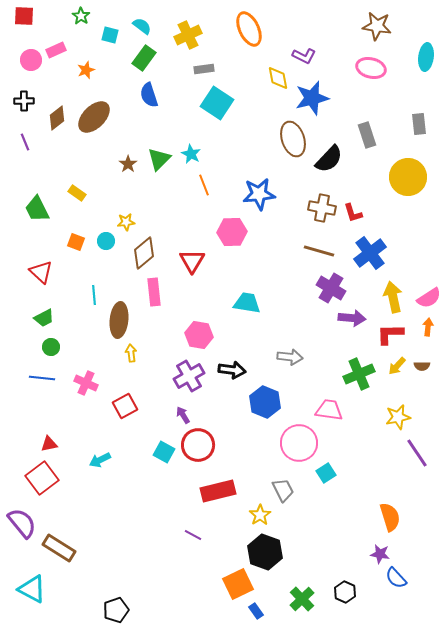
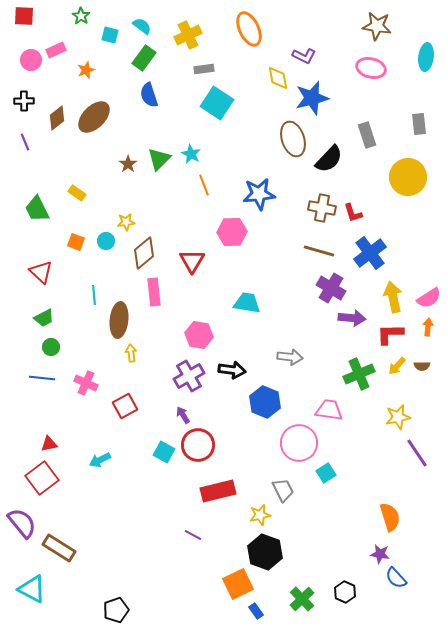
yellow star at (260, 515): rotated 20 degrees clockwise
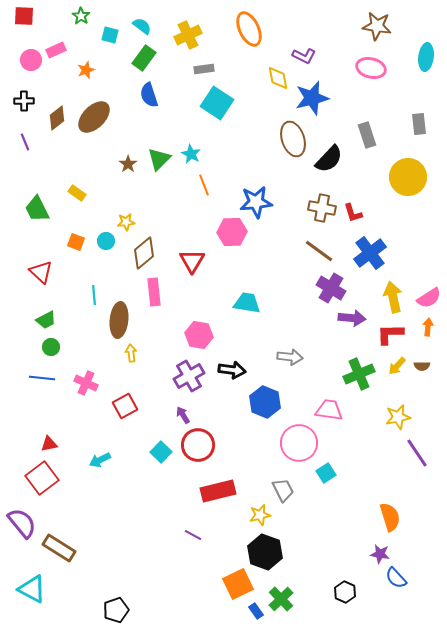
blue star at (259, 194): moved 3 px left, 8 px down
brown line at (319, 251): rotated 20 degrees clockwise
green trapezoid at (44, 318): moved 2 px right, 2 px down
cyan square at (164, 452): moved 3 px left; rotated 15 degrees clockwise
green cross at (302, 599): moved 21 px left
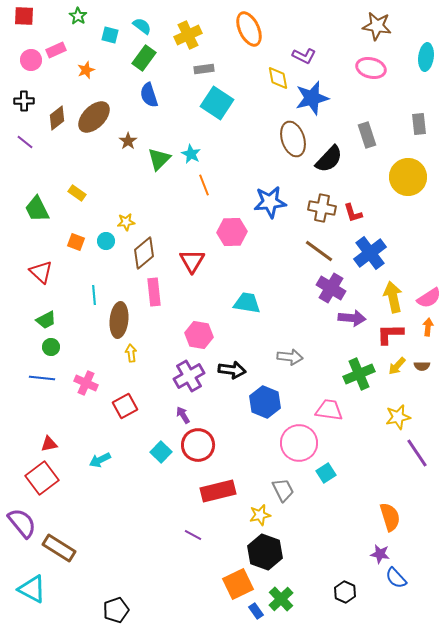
green star at (81, 16): moved 3 px left
purple line at (25, 142): rotated 30 degrees counterclockwise
brown star at (128, 164): moved 23 px up
blue star at (256, 202): moved 14 px right
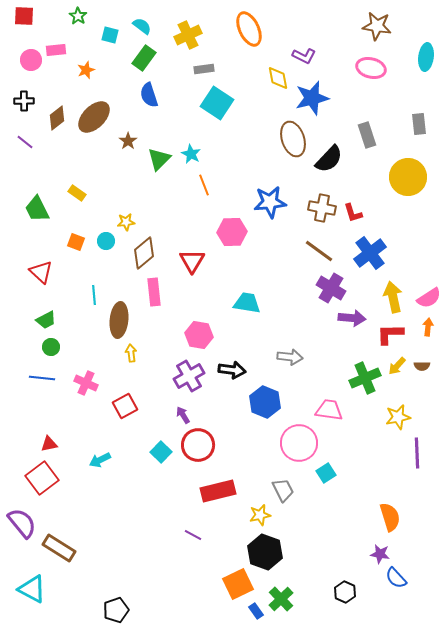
pink rectangle at (56, 50): rotated 18 degrees clockwise
green cross at (359, 374): moved 6 px right, 4 px down
purple line at (417, 453): rotated 32 degrees clockwise
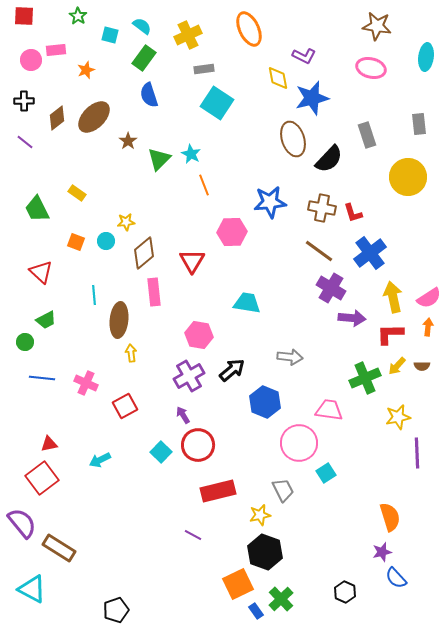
green circle at (51, 347): moved 26 px left, 5 px up
black arrow at (232, 370): rotated 48 degrees counterclockwise
purple star at (380, 554): moved 2 px right, 2 px up; rotated 24 degrees counterclockwise
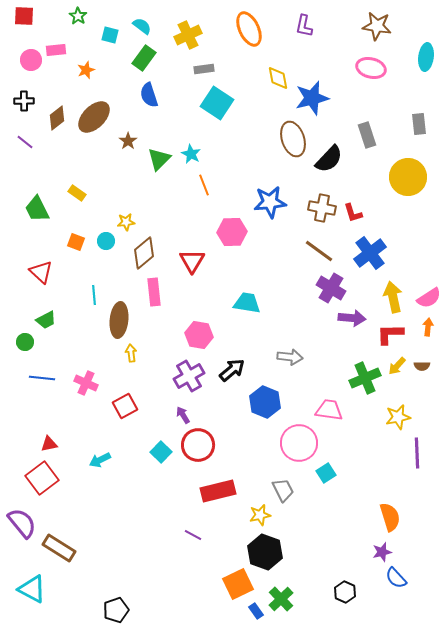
purple L-shape at (304, 56): moved 30 px up; rotated 75 degrees clockwise
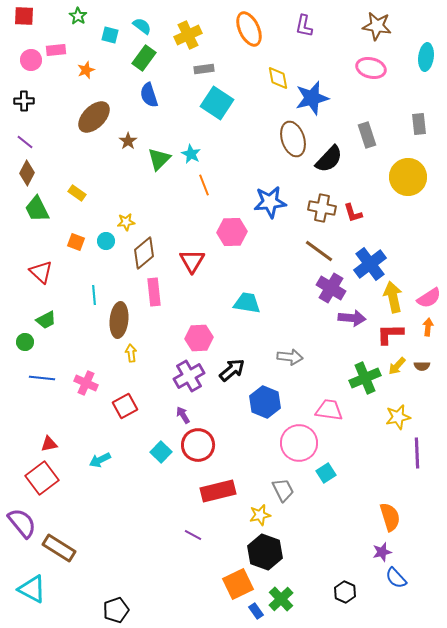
brown diamond at (57, 118): moved 30 px left, 55 px down; rotated 25 degrees counterclockwise
blue cross at (370, 253): moved 11 px down
pink hexagon at (199, 335): moved 3 px down; rotated 12 degrees counterclockwise
